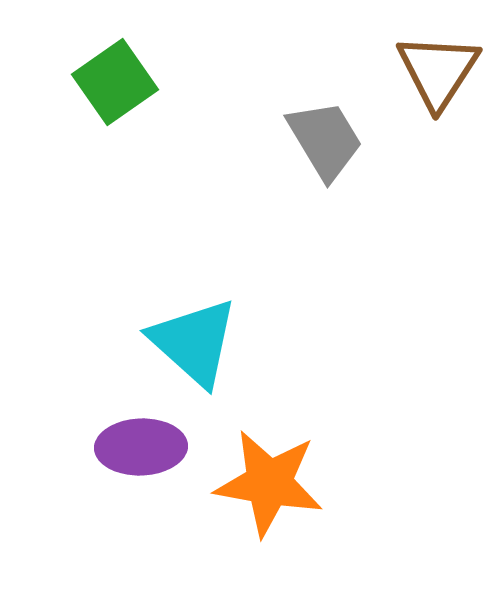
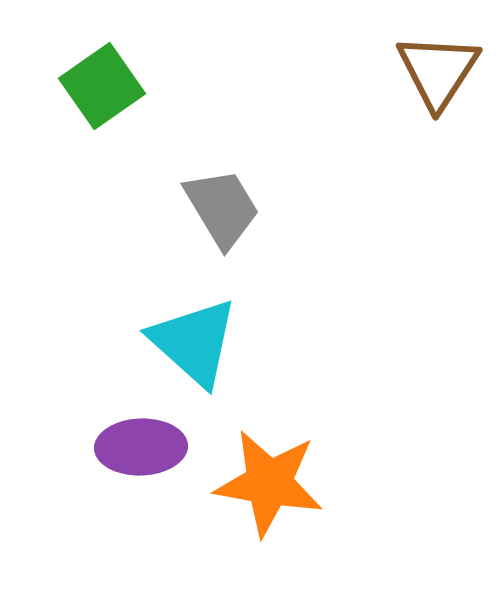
green square: moved 13 px left, 4 px down
gray trapezoid: moved 103 px left, 68 px down
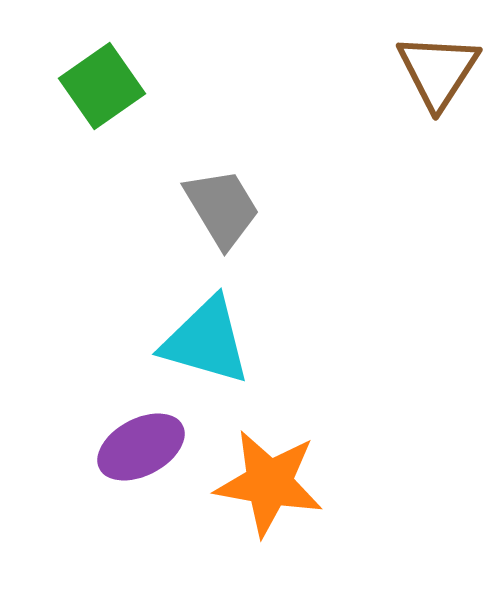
cyan triangle: moved 12 px right, 1 px up; rotated 26 degrees counterclockwise
purple ellipse: rotated 26 degrees counterclockwise
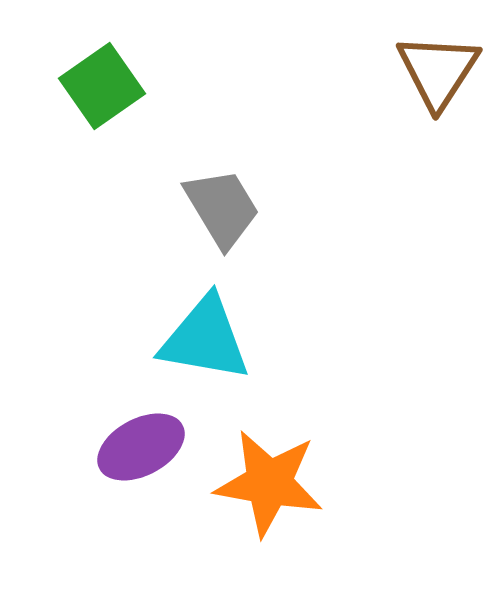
cyan triangle: moved 1 px left, 2 px up; rotated 6 degrees counterclockwise
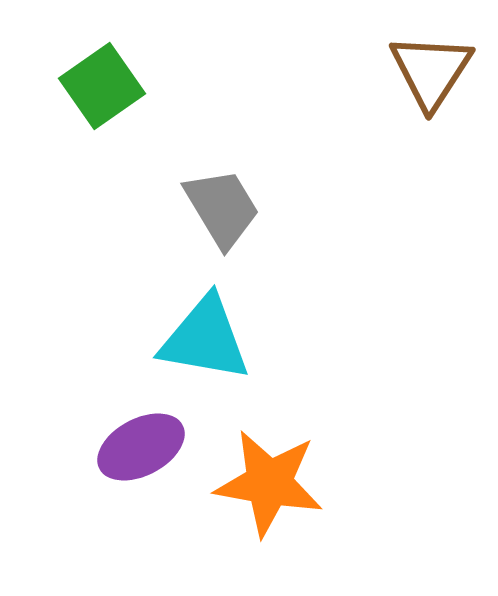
brown triangle: moved 7 px left
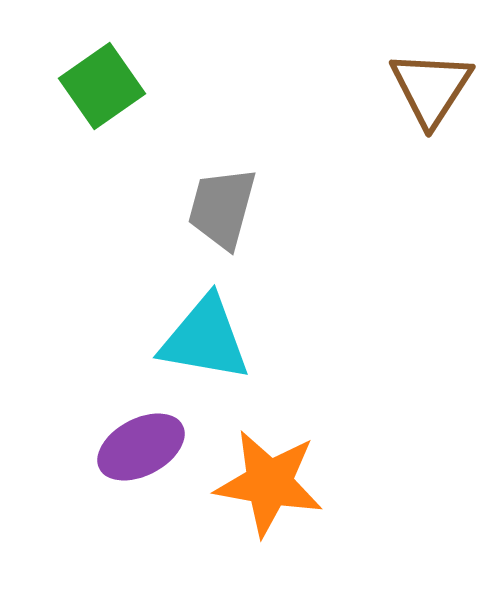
brown triangle: moved 17 px down
gray trapezoid: rotated 134 degrees counterclockwise
